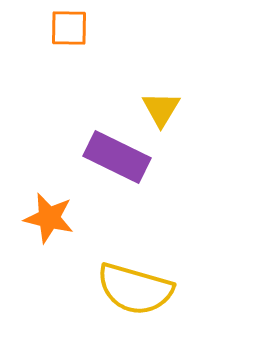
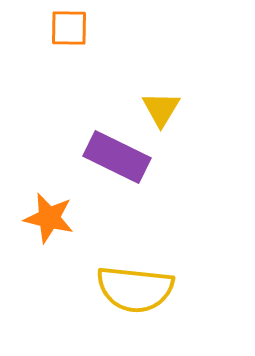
yellow semicircle: rotated 10 degrees counterclockwise
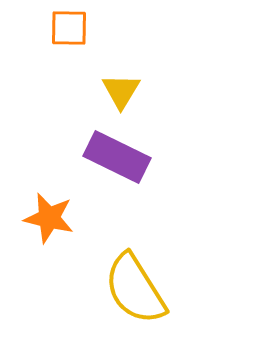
yellow triangle: moved 40 px left, 18 px up
yellow semicircle: rotated 52 degrees clockwise
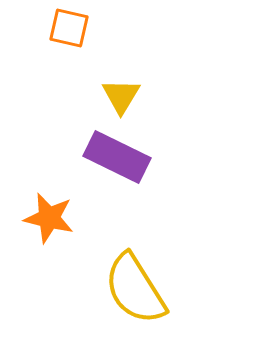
orange square: rotated 12 degrees clockwise
yellow triangle: moved 5 px down
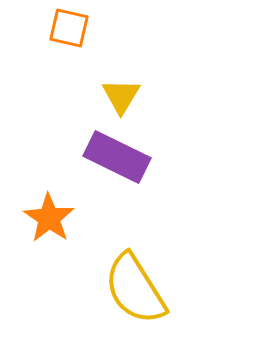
orange star: rotated 21 degrees clockwise
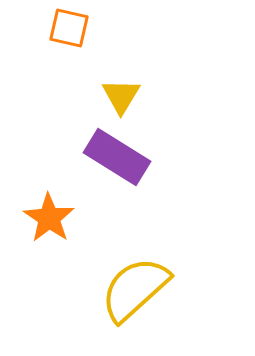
purple rectangle: rotated 6 degrees clockwise
yellow semicircle: rotated 80 degrees clockwise
